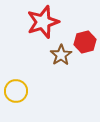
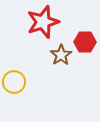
red hexagon: rotated 15 degrees clockwise
yellow circle: moved 2 px left, 9 px up
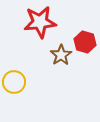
red star: moved 3 px left; rotated 12 degrees clockwise
red hexagon: rotated 15 degrees clockwise
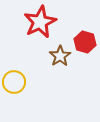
red star: rotated 20 degrees counterclockwise
brown star: moved 1 px left, 1 px down
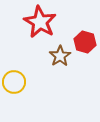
red star: rotated 16 degrees counterclockwise
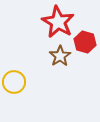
red star: moved 18 px right
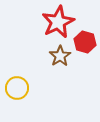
red star: rotated 16 degrees clockwise
yellow circle: moved 3 px right, 6 px down
